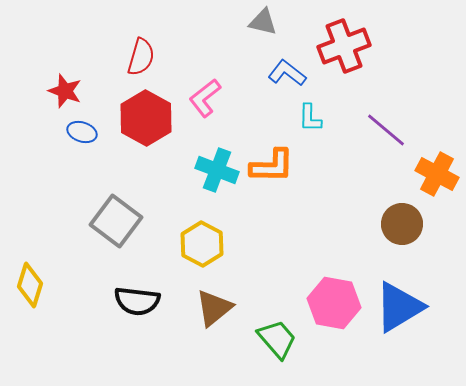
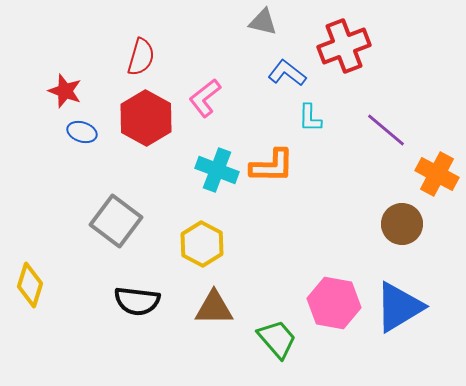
brown triangle: rotated 39 degrees clockwise
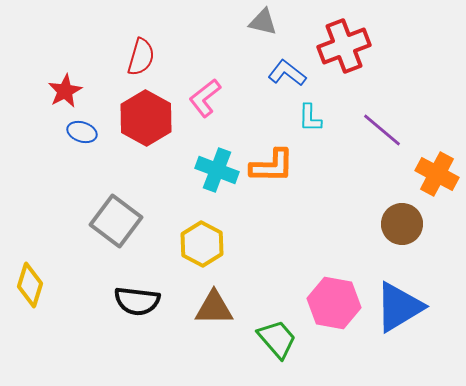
red star: rotated 24 degrees clockwise
purple line: moved 4 px left
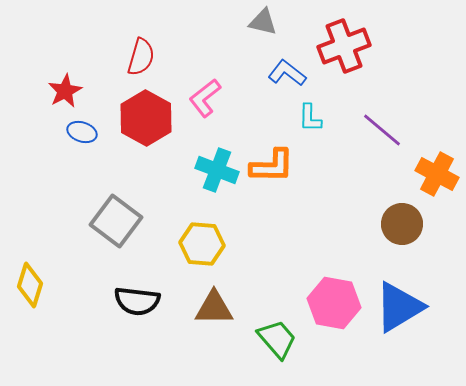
yellow hexagon: rotated 24 degrees counterclockwise
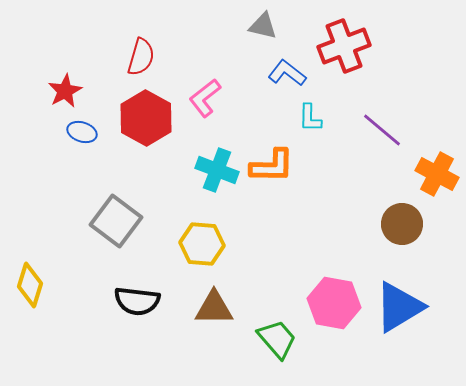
gray triangle: moved 4 px down
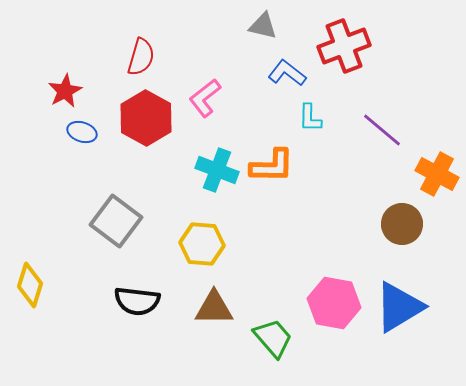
green trapezoid: moved 4 px left, 1 px up
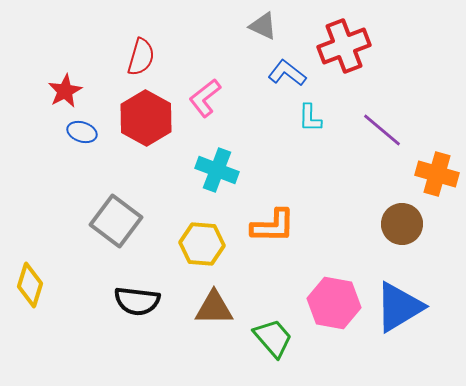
gray triangle: rotated 12 degrees clockwise
orange L-shape: moved 1 px right, 60 px down
orange cross: rotated 12 degrees counterclockwise
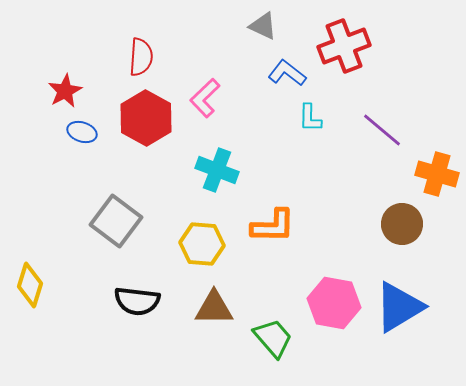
red semicircle: rotated 12 degrees counterclockwise
pink L-shape: rotated 6 degrees counterclockwise
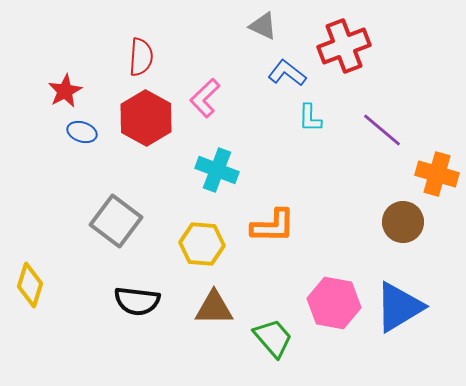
brown circle: moved 1 px right, 2 px up
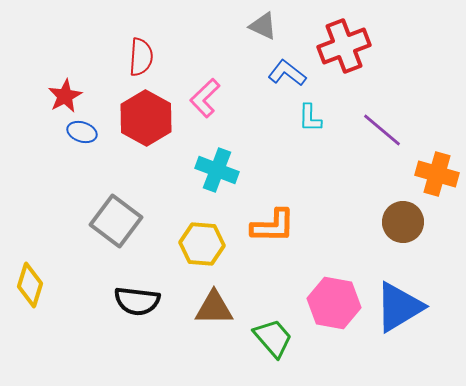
red star: moved 5 px down
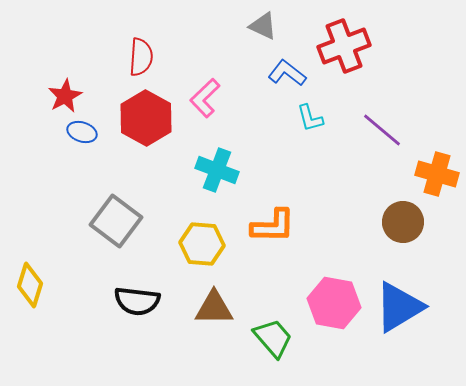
cyan L-shape: rotated 16 degrees counterclockwise
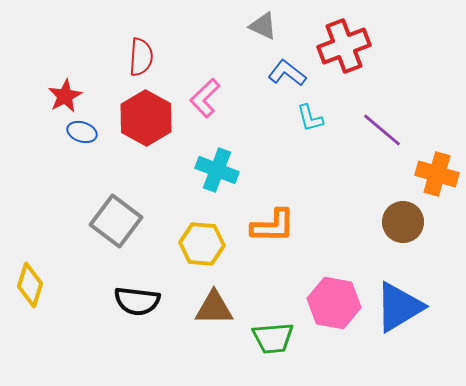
green trapezoid: rotated 126 degrees clockwise
